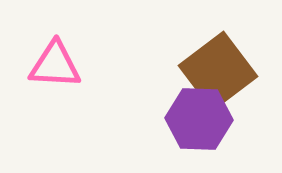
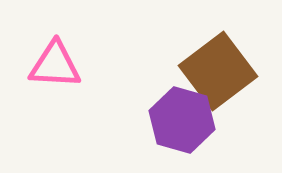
purple hexagon: moved 17 px left, 1 px down; rotated 14 degrees clockwise
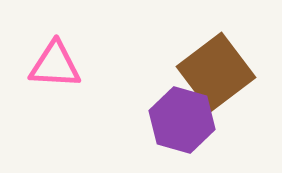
brown square: moved 2 px left, 1 px down
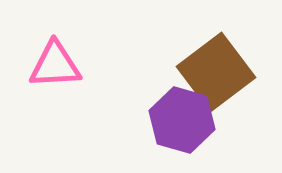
pink triangle: rotated 6 degrees counterclockwise
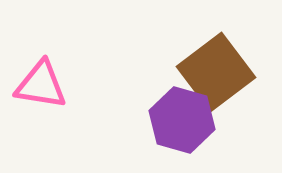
pink triangle: moved 14 px left, 20 px down; rotated 12 degrees clockwise
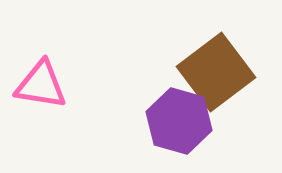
purple hexagon: moved 3 px left, 1 px down
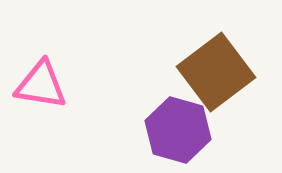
purple hexagon: moved 1 px left, 9 px down
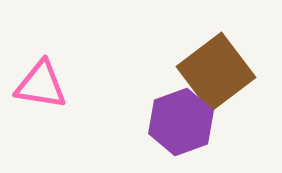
purple hexagon: moved 3 px right, 8 px up; rotated 24 degrees clockwise
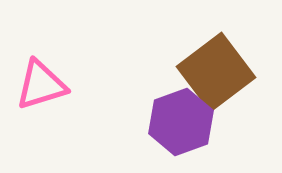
pink triangle: rotated 26 degrees counterclockwise
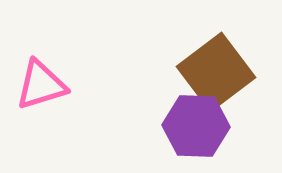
purple hexagon: moved 15 px right, 4 px down; rotated 22 degrees clockwise
